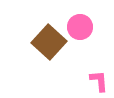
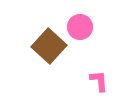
brown square: moved 4 px down
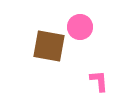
brown square: rotated 32 degrees counterclockwise
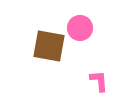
pink circle: moved 1 px down
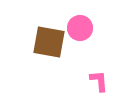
brown square: moved 4 px up
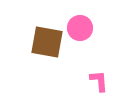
brown square: moved 2 px left
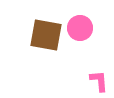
brown square: moved 1 px left, 7 px up
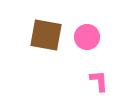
pink circle: moved 7 px right, 9 px down
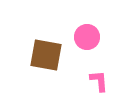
brown square: moved 20 px down
